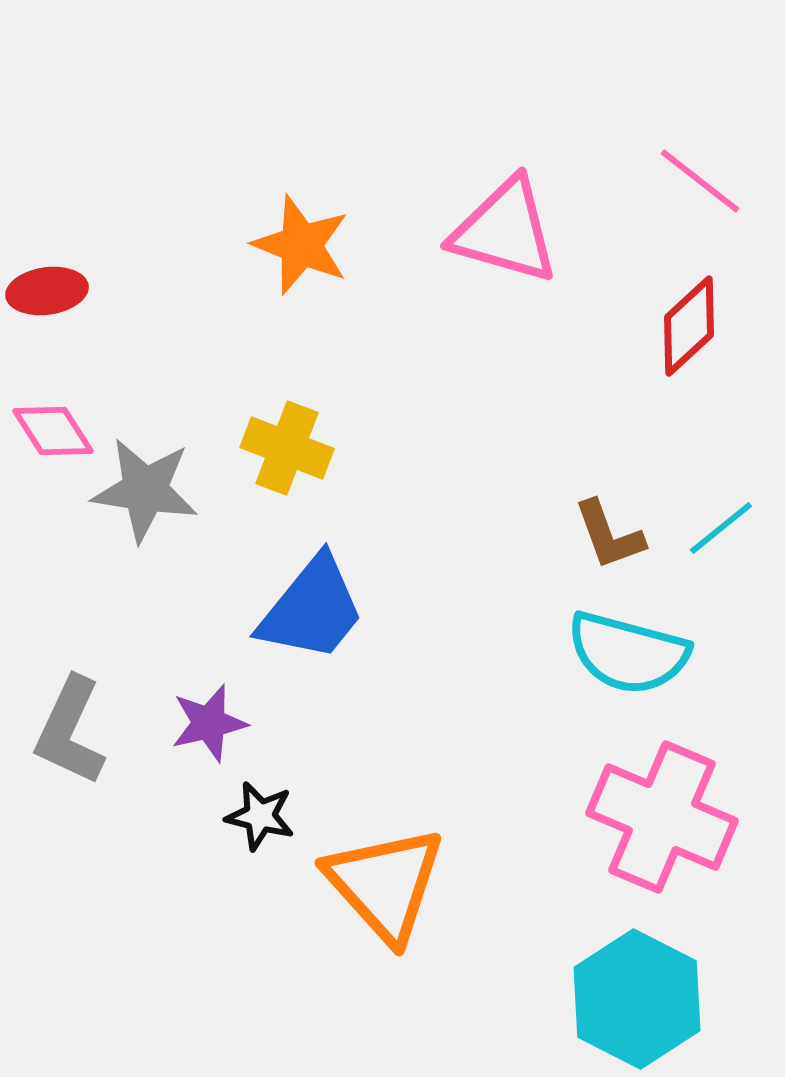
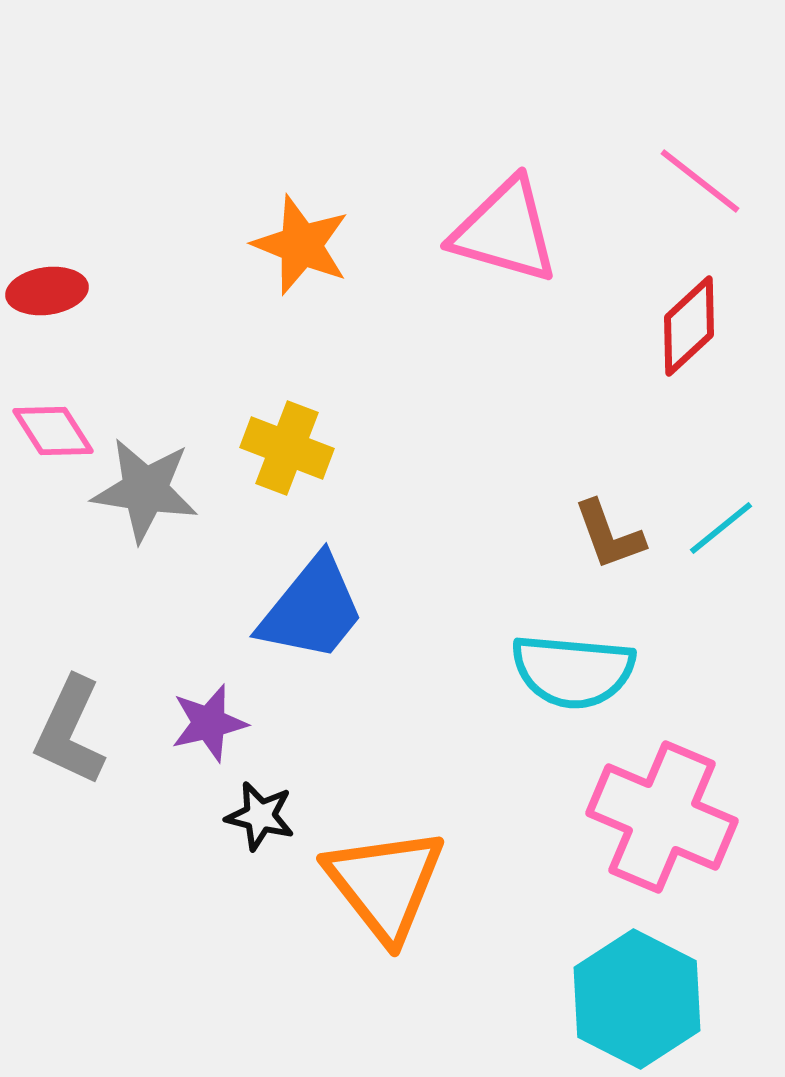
cyan semicircle: moved 55 px left, 18 px down; rotated 10 degrees counterclockwise
orange triangle: rotated 4 degrees clockwise
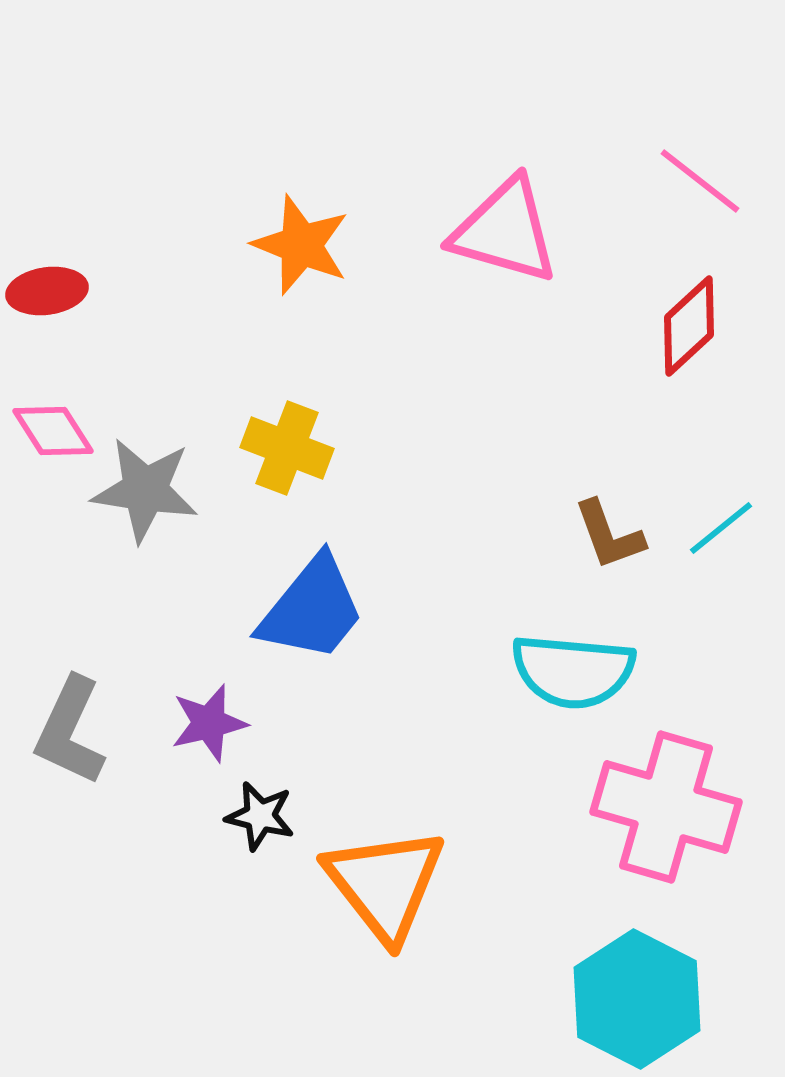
pink cross: moved 4 px right, 10 px up; rotated 7 degrees counterclockwise
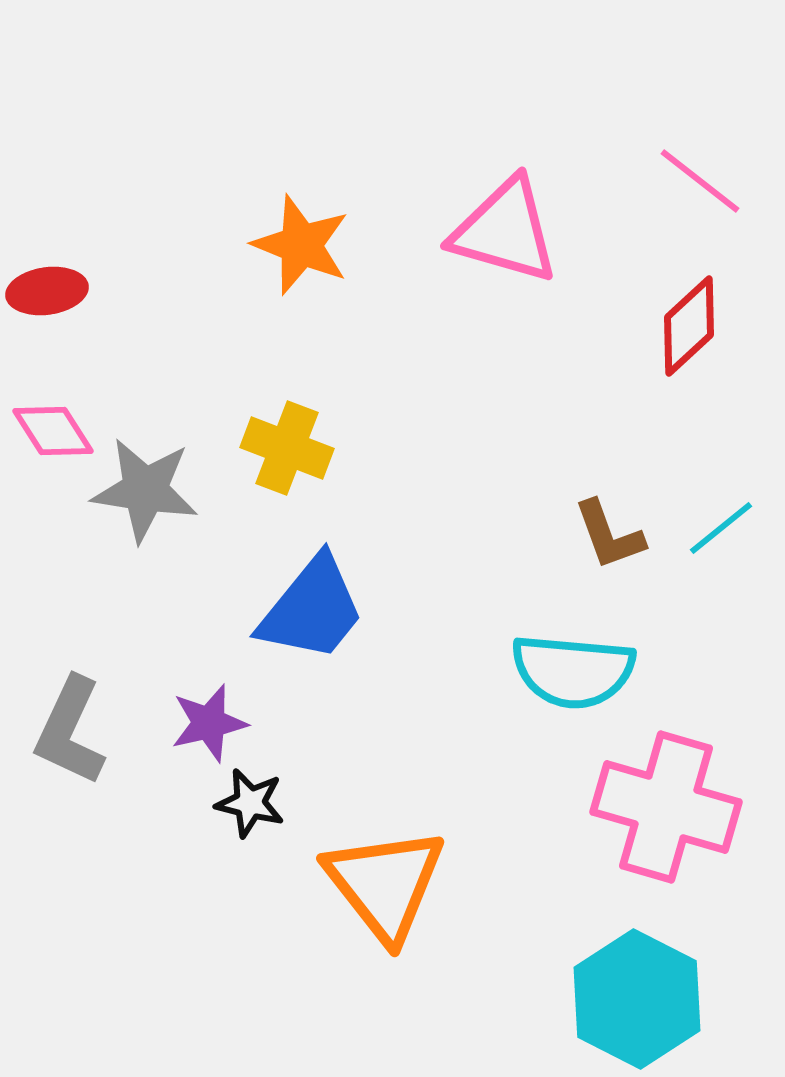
black star: moved 10 px left, 13 px up
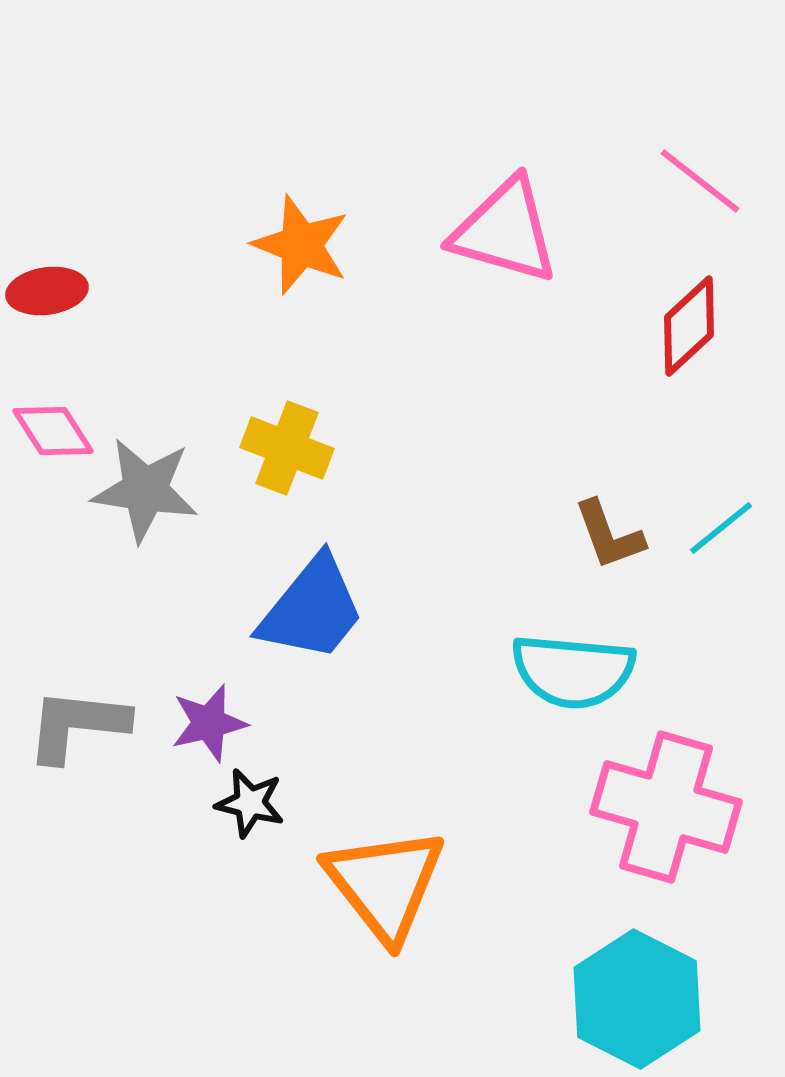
gray L-shape: moved 7 px right, 6 px up; rotated 71 degrees clockwise
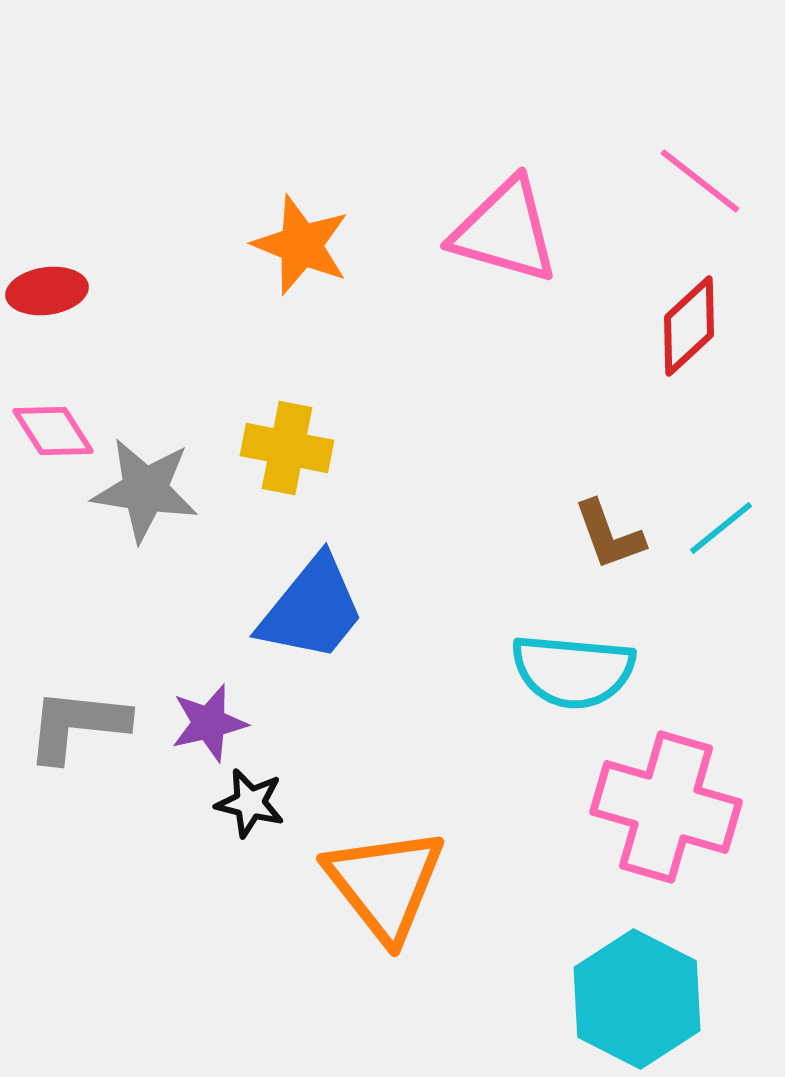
yellow cross: rotated 10 degrees counterclockwise
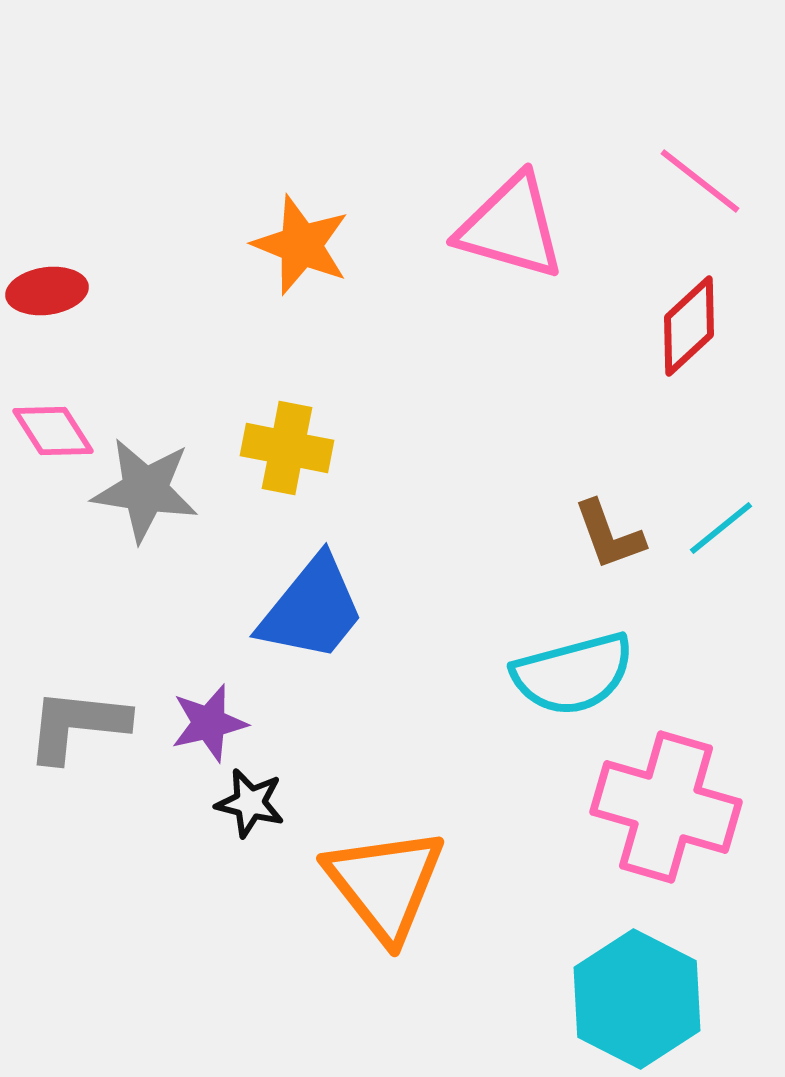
pink triangle: moved 6 px right, 4 px up
cyan semicircle: moved 3 px down; rotated 20 degrees counterclockwise
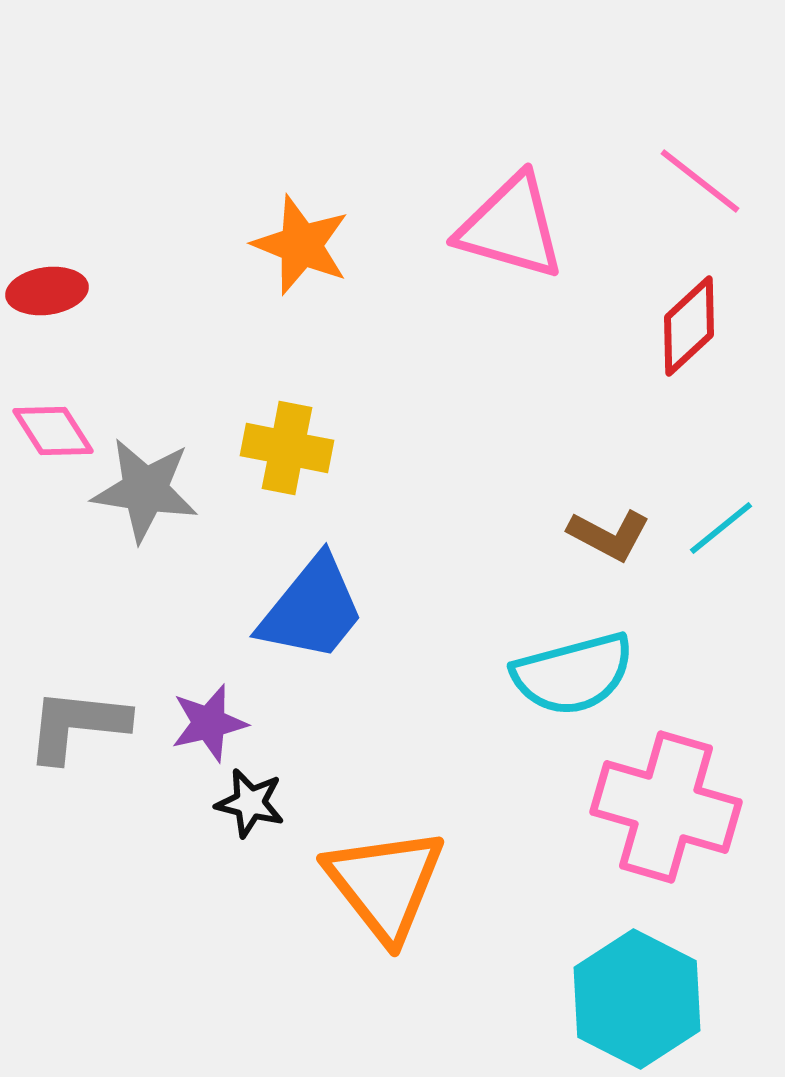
brown L-shape: rotated 42 degrees counterclockwise
